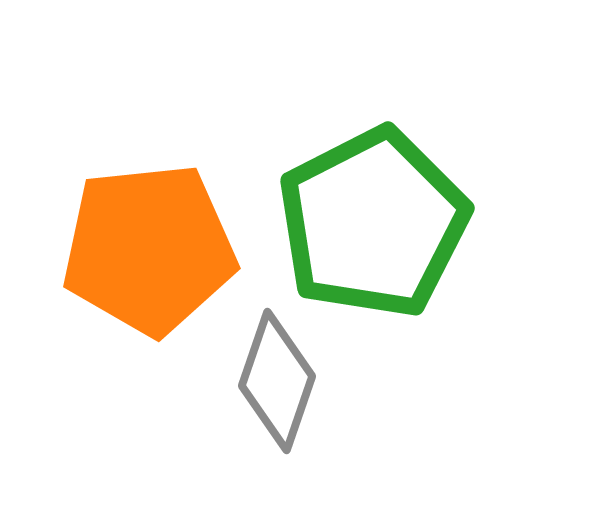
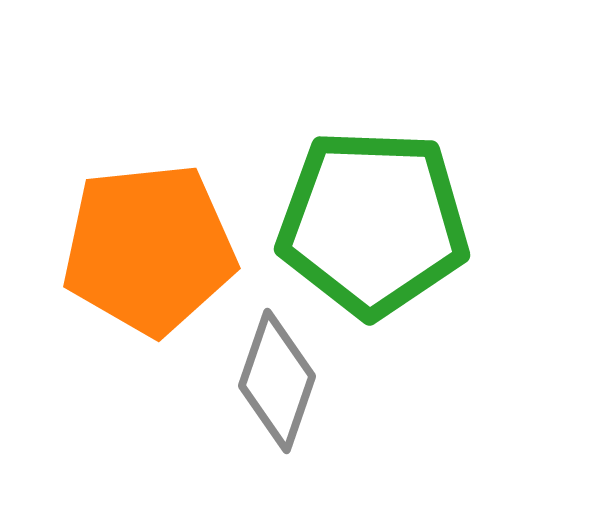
green pentagon: rotated 29 degrees clockwise
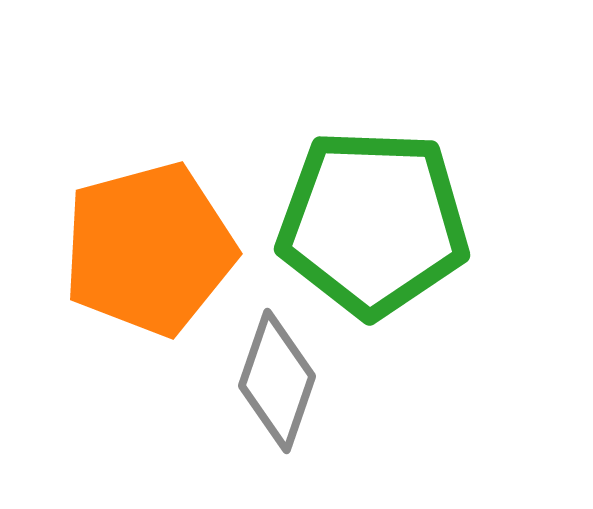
orange pentagon: rotated 9 degrees counterclockwise
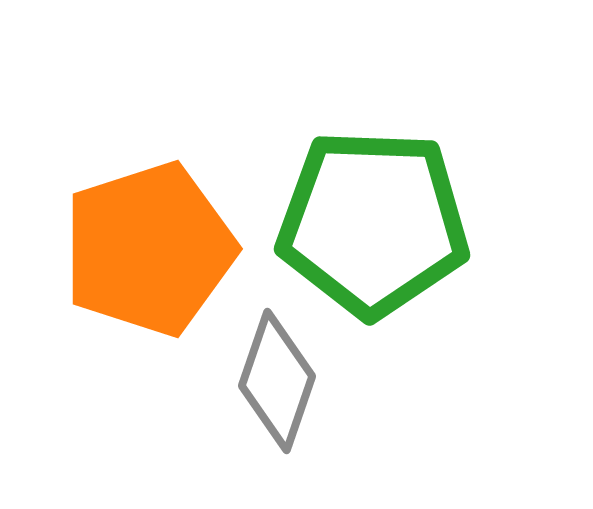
orange pentagon: rotated 3 degrees counterclockwise
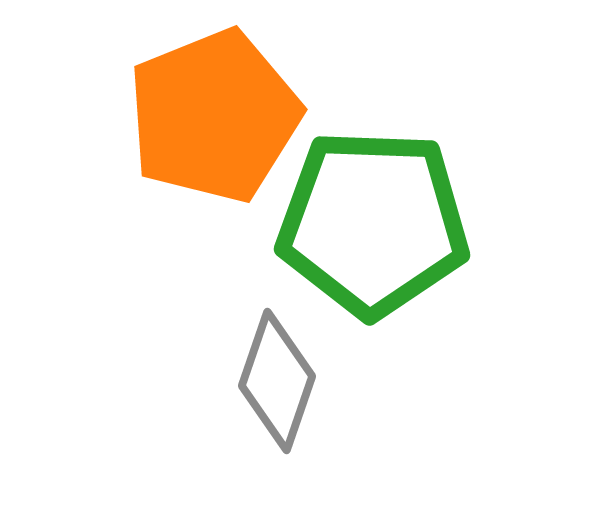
orange pentagon: moved 65 px right, 133 px up; rotated 4 degrees counterclockwise
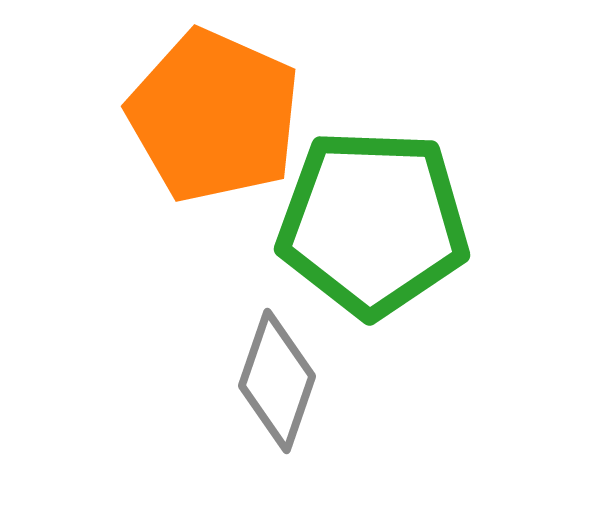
orange pentagon: rotated 26 degrees counterclockwise
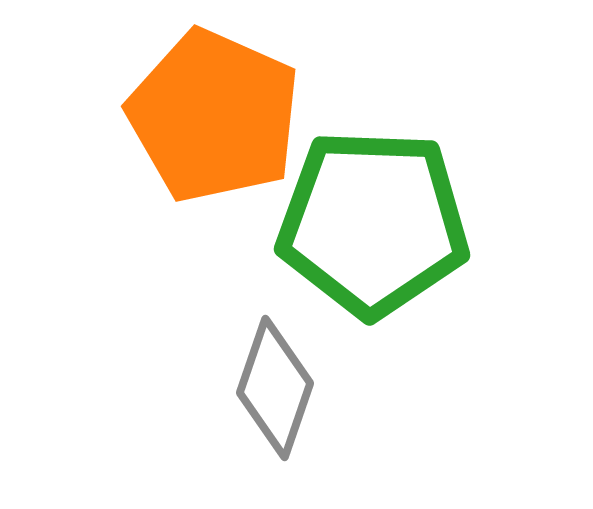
gray diamond: moved 2 px left, 7 px down
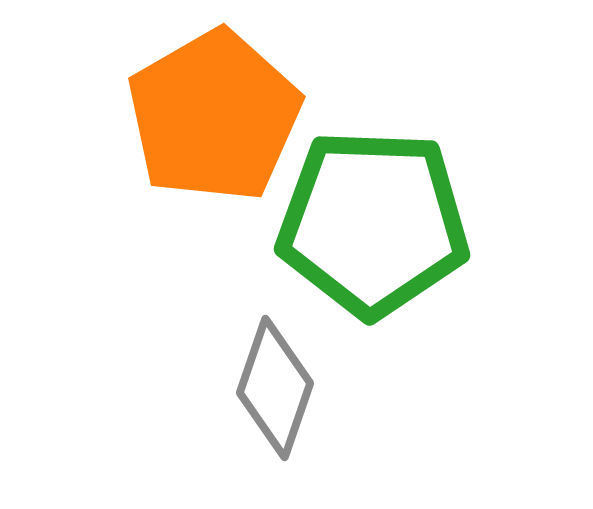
orange pentagon: rotated 18 degrees clockwise
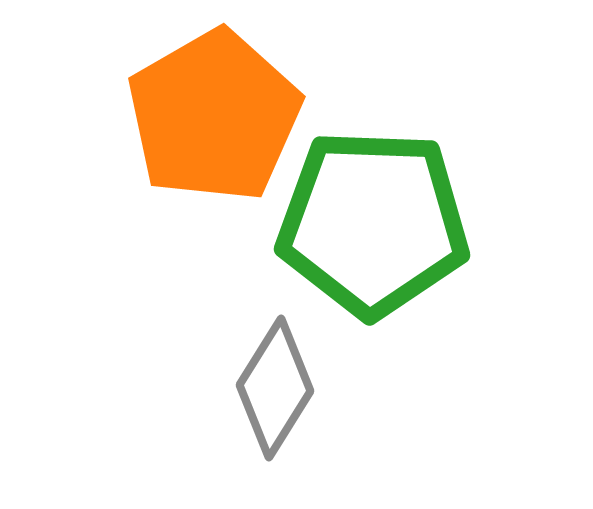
gray diamond: rotated 13 degrees clockwise
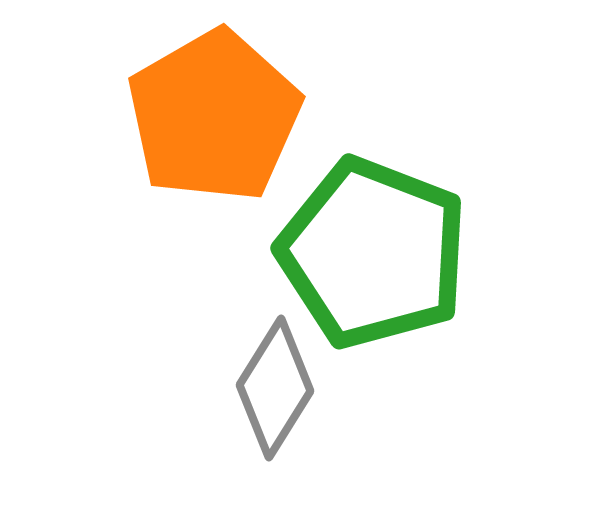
green pentagon: moved 30 px down; rotated 19 degrees clockwise
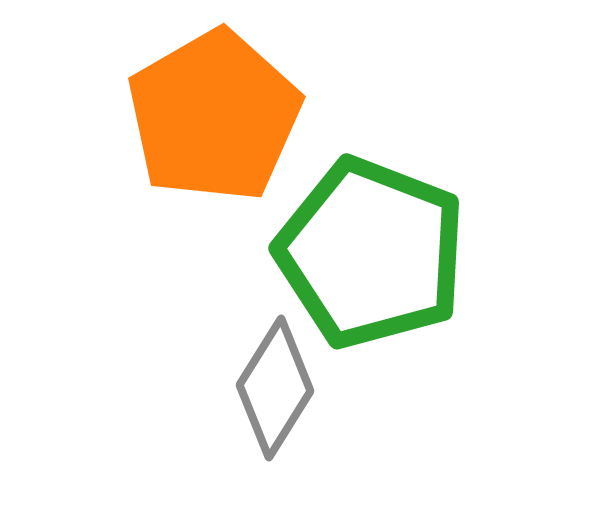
green pentagon: moved 2 px left
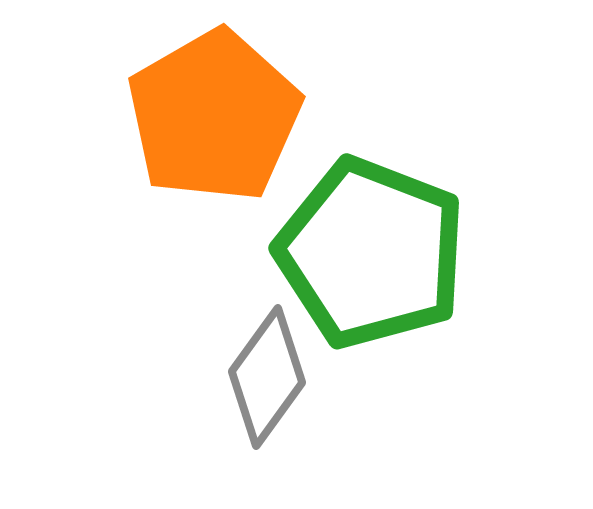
gray diamond: moved 8 px left, 11 px up; rotated 4 degrees clockwise
